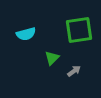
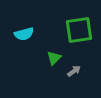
cyan semicircle: moved 2 px left
green triangle: moved 2 px right
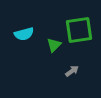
green triangle: moved 13 px up
gray arrow: moved 2 px left
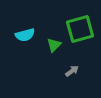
green square: moved 1 px right, 1 px up; rotated 8 degrees counterclockwise
cyan semicircle: moved 1 px right, 1 px down
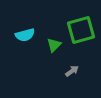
green square: moved 1 px right, 1 px down
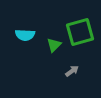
green square: moved 1 px left, 2 px down
cyan semicircle: rotated 18 degrees clockwise
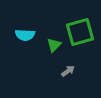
gray arrow: moved 4 px left
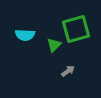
green square: moved 4 px left, 3 px up
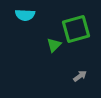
cyan semicircle: moved 20 px up
gray arrow: moved 12 px right, 5 px down
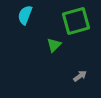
cyan semicircle: rotated 108 degrees clockwise
green square: moved 8 px up
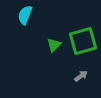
green square: moved 7 px right, 20 px down
gray arrow: moved 1 px right
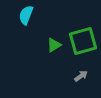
cyan semicircle: moved 1 px right
green triangle: rotated 14 degrees clockwise
